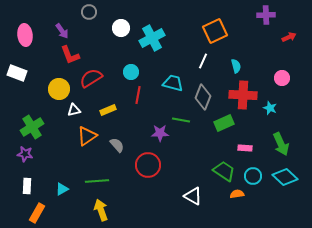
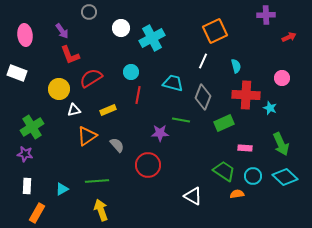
red cross at (243, 95): moved 3 px right
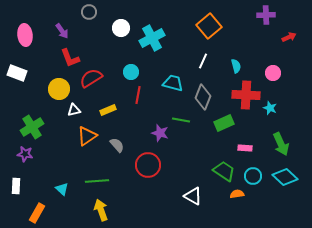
orange square at (215, 31): moved 6 px left, 5 px up; rotated 15 degrees counterclockwise
red L-shape at (70, 55): moved 3 px down
pink circle at (282, 78): moved 9 px left, 5 px up
purple star at (160, 133): rotated 18 degrees clockwise
white rectangle at (27, 186): moved 11 px left
cyan triangle at (62, 189): rotated 48 degrees counterclockwise
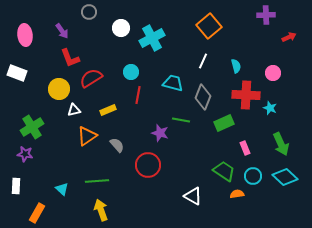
pink rectangle at (245, 148): rotated 64 degrees clockwise
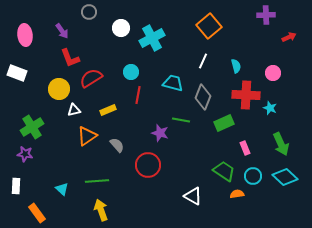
orange rectangle at (37, 213): rotated 66 degrees counterclockwise
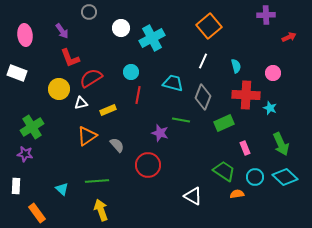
white triangle at (74, 110): moved 7 px right, 7 px up
cyan circle at (253, 176): moved 2 px right, 1 px down
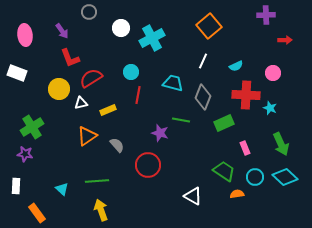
red arrow at (289, 37): moved 4 px left, 3 px down; rotated 24 degrees clockwise
cyan semicircle at (236, 66): rotated 80 degrees clockwise
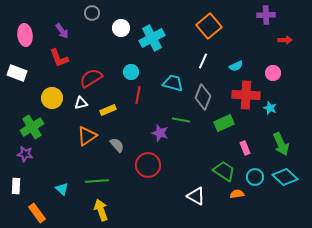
gray circle at (89, 12): moved 3 px right, 1 px down
red L-shape at (70, 58): moved 11 px left
yellow circle at (59, 89): moved 7 px left, 9 px down
white triangle at (193, 196): moved 3 px right
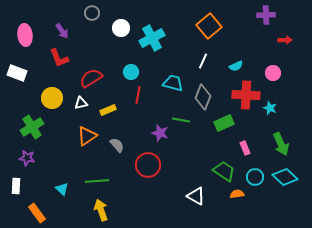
purple star at (25, 154): moved 2 px right, 4 px down
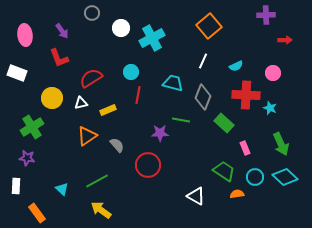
green rectangle at (224, 123): rotated 66 degrees clockwise
purple star at (160, 133): rotated 18 degrees counterclockwise
green line at (97, 181): rotated 25 degrees counterclockwise
yellow arrow at (101, 210): rotated 35 degrees counterclockwise
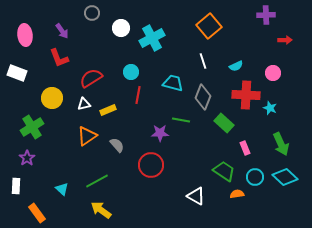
white line at (203, 61): rotated 42 degrees counterclockwise
white triangle at (81, 103): moved 3 px right, 1 px down
purple star at (27, 158): rotated 28 degrees clockwise
red circle at (148, 165): moved 3 px right
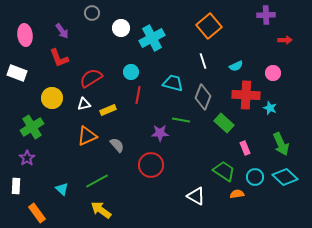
orange triangle at (87, 136): rotated 10 degrees clockwise
